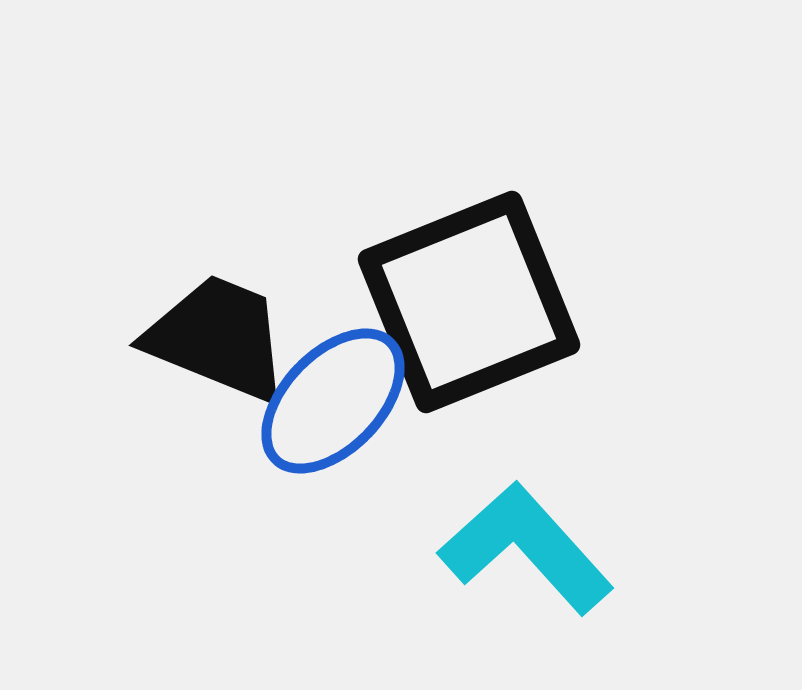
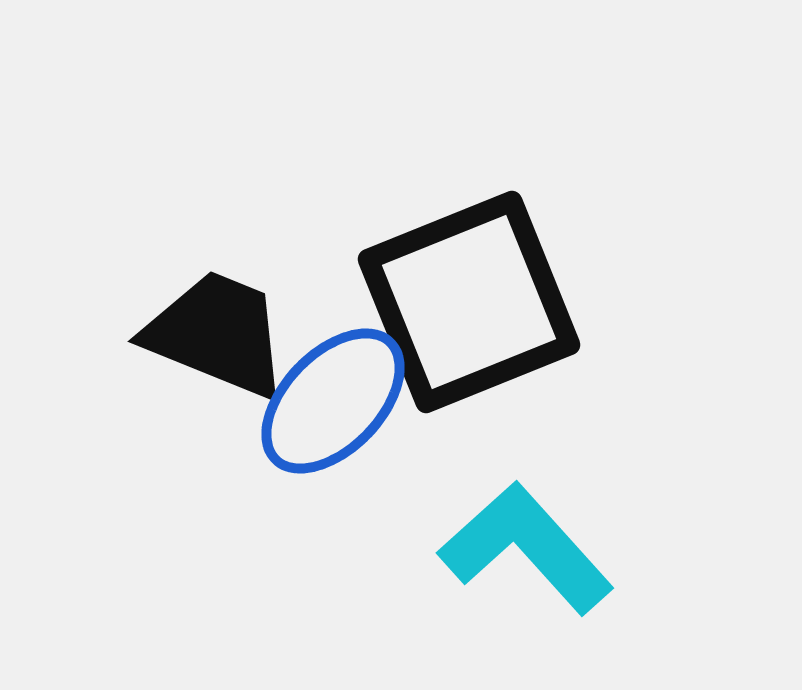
black trapezoid: moved 1 px left, 4 px up
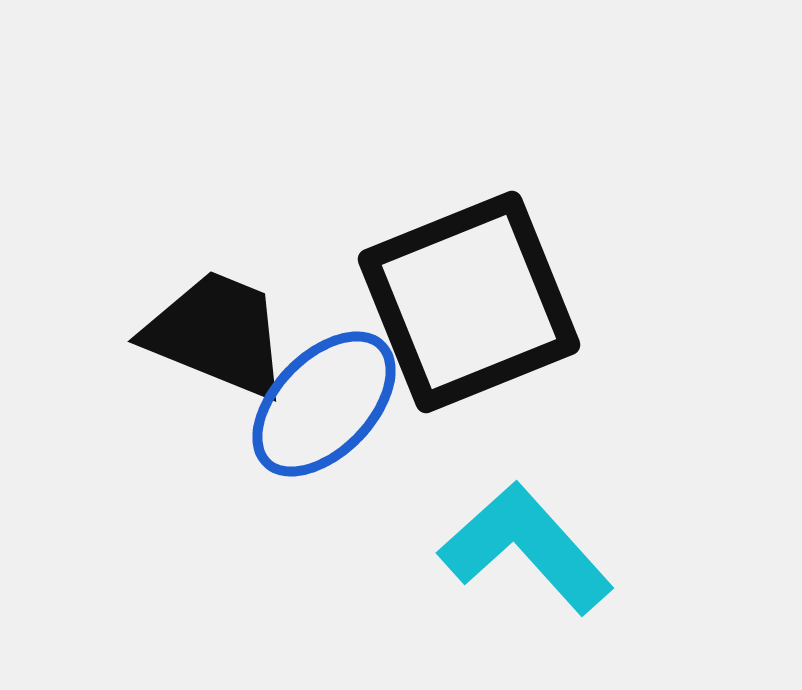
blue ellipse: moved 9 px left, 3 px down
